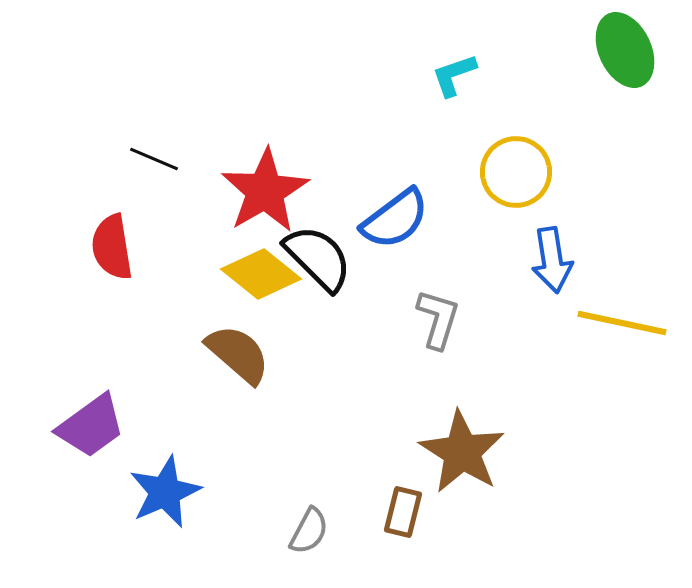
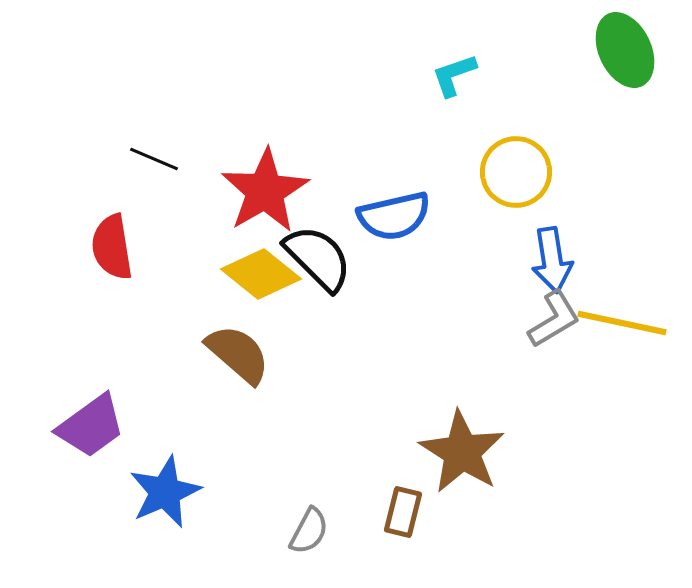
blue semicircle: moved 1 px left, 3 px up; rotated 24 degrees clockwise
gray L-shape: moved 116 px right; rotated 42 degrees clockwise
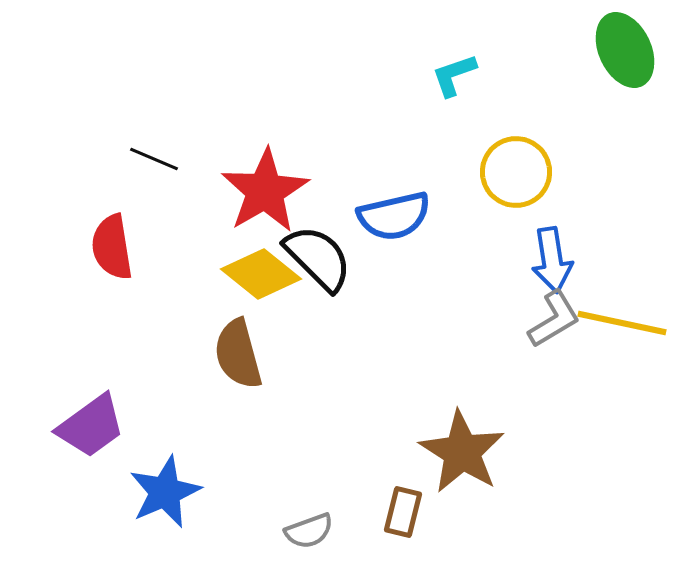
brown semicircle: rotated 146 degrees counterclockwise
gray semicircle: rotated 42 degrees clockwise
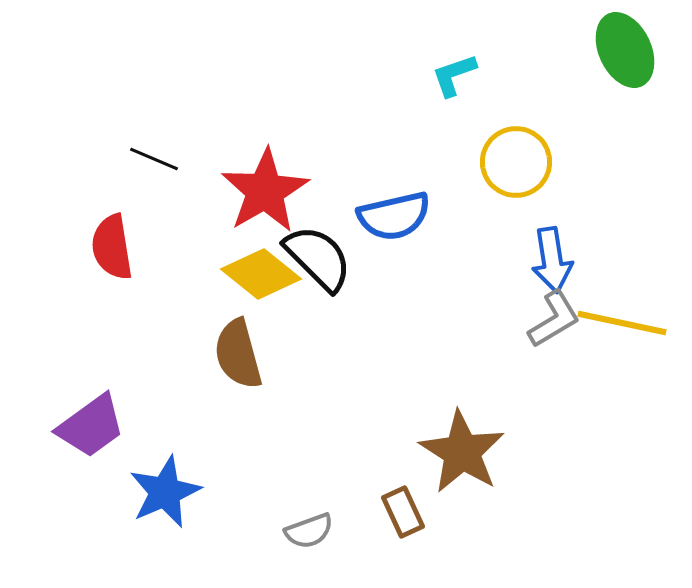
yellow circle: moved 10 px up
brown rectangle: rotated 39 degrees counterclockwise
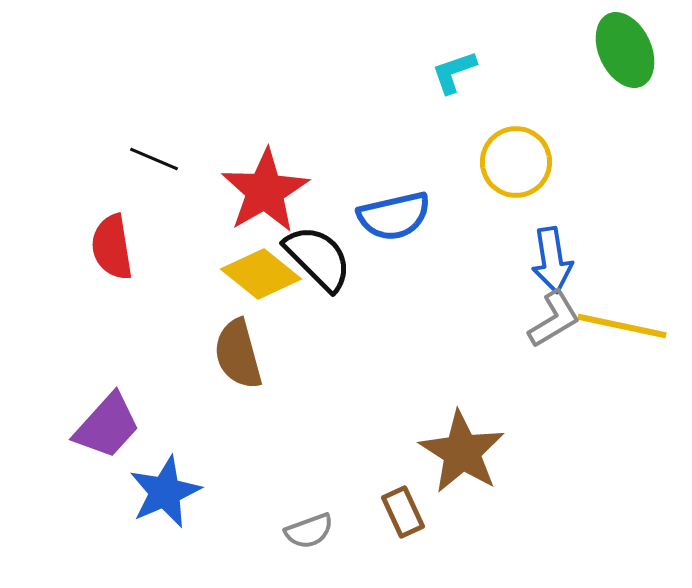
cyan L-shape: moved 3 px up
yellow line: moved 3 px down
purple trapezoid: moved 16 px right; rotated 12 degrees counterclockwise
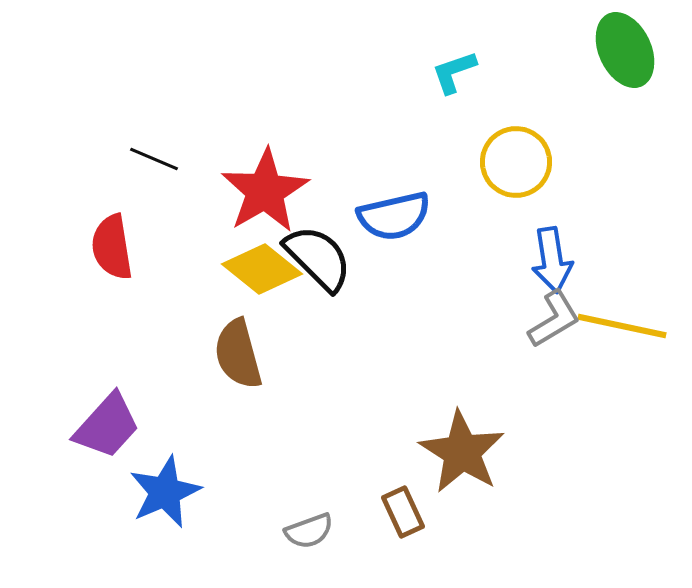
yellow diamond: moved 1 px right, 5 px up
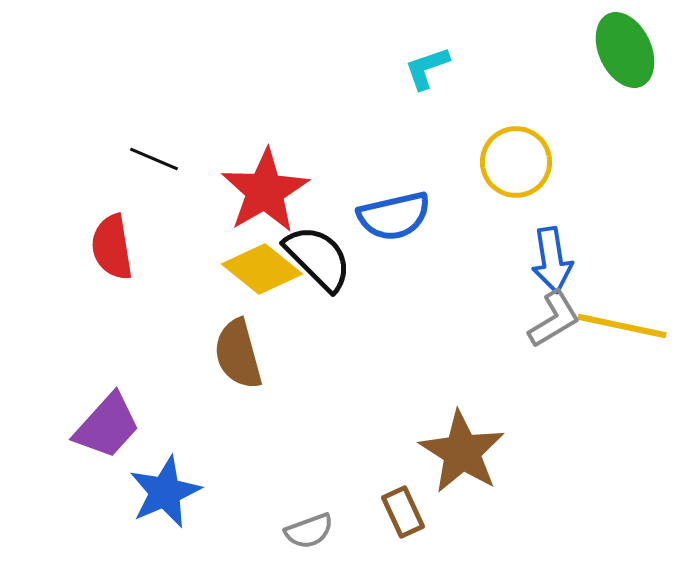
cyan L-shape: moved 27 px left, 4 px up
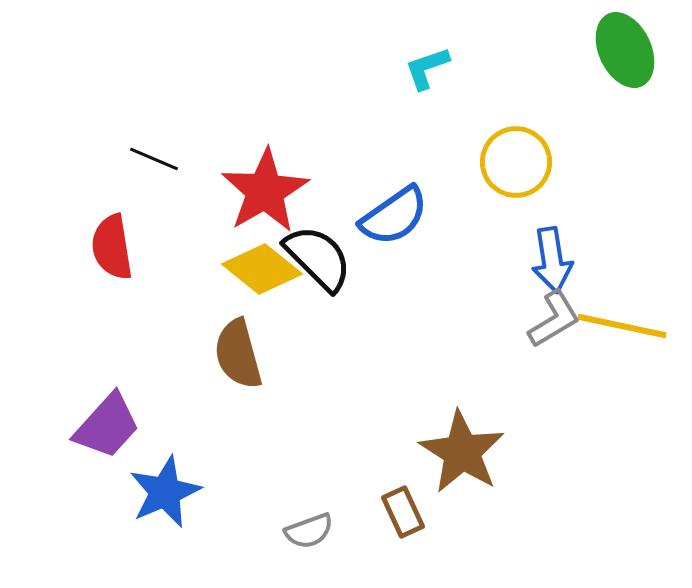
blue semicircle: rotated 22 degrees counterclockwise
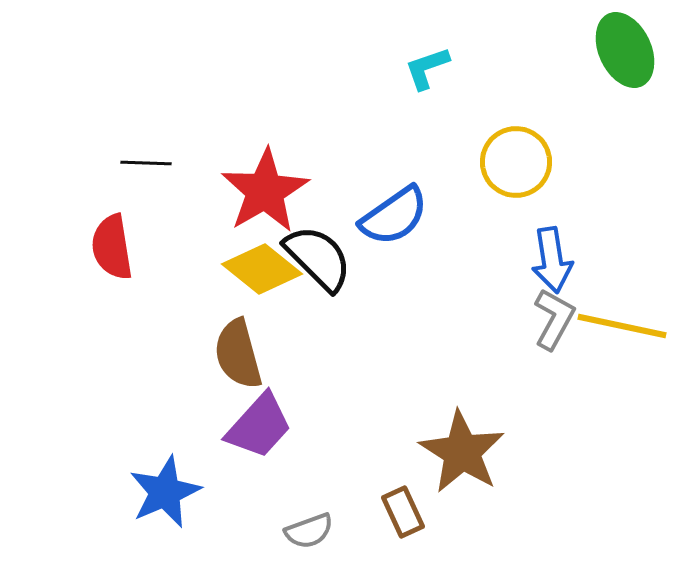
black line: moved 8 px left, 4 px down; rotated 21 degrees counterclockwise
gray L-shape: rotated 30 degrees counterclockwise
purple trapezoid: moved 152 px right
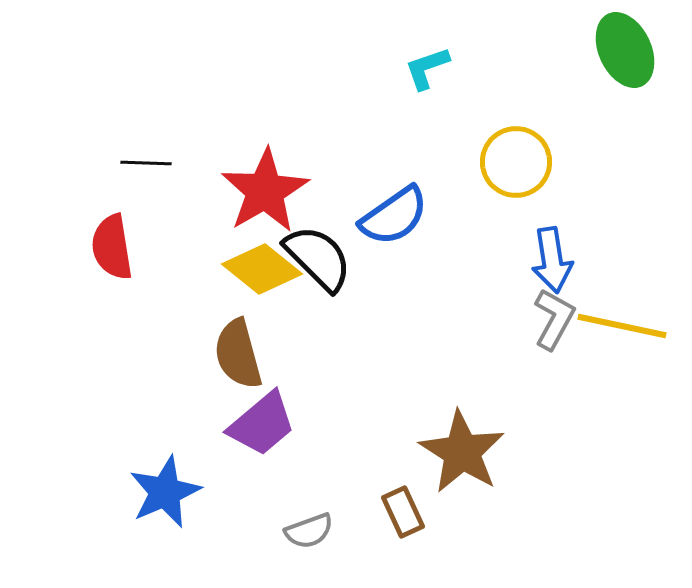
purple trapezoid: moved 3 px right, 2 px up; rotated 8 degrees clockwise
